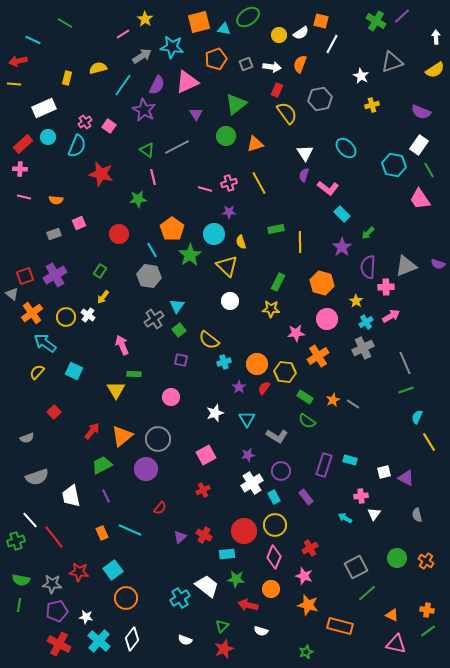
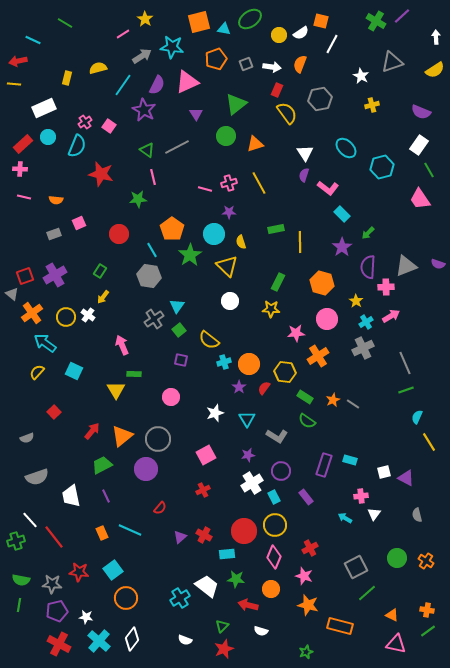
green ellipse at (248, 17): moved 2 px right, 2 px down
cyan hexagon at (394, 165): moved 12 px left, 2 px down; rotated 25 degrees counterclockwise
orange circle at (257, 364): moved 8 px left
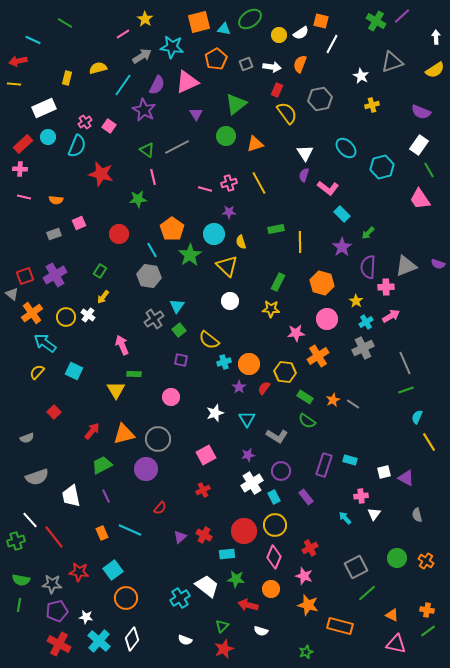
orange pentagon at (216, 59): rotated 10 degrees counterclockwise
orange triangle at (122, 436): moved 2 px right, 2 px up; rotated 25 degrees clockwise
cyan arrow at (345, 518): rotated 16 degrees clockwise
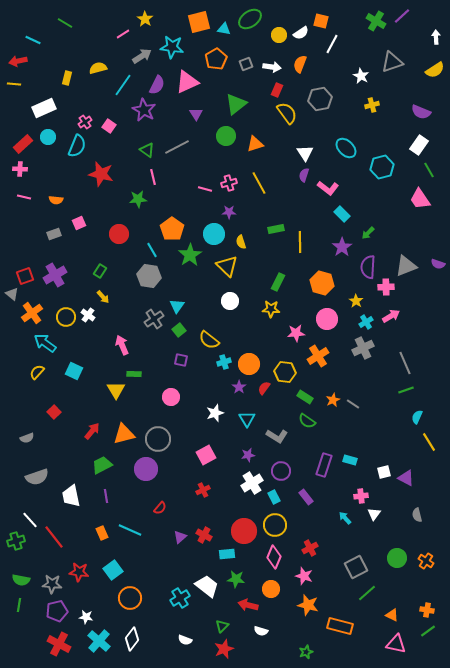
yellow arrow at (103, 297): rotated 80 degrees counterclockwise
purple line at (106, 496): rotated 16 degrees clockwise
orange circle at (126, 598): moved 4 px right
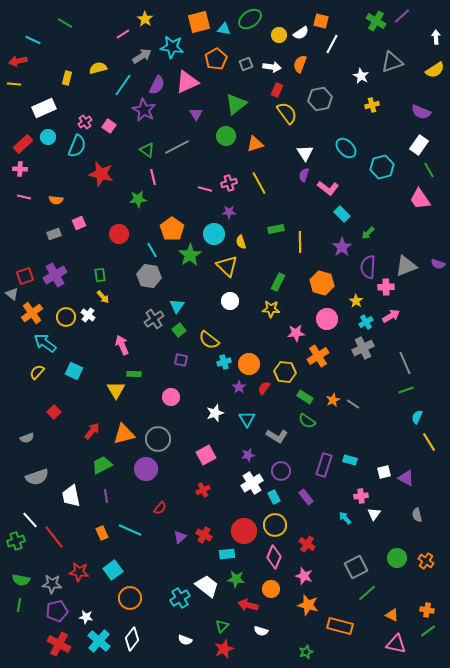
green rectangle at (100, 271): moved 4 px down; rotated 40 degrees counterclockwise
red cross at (310, 548): moved 3 px left, 4 px up; rotated 28 degrees counterclockwise
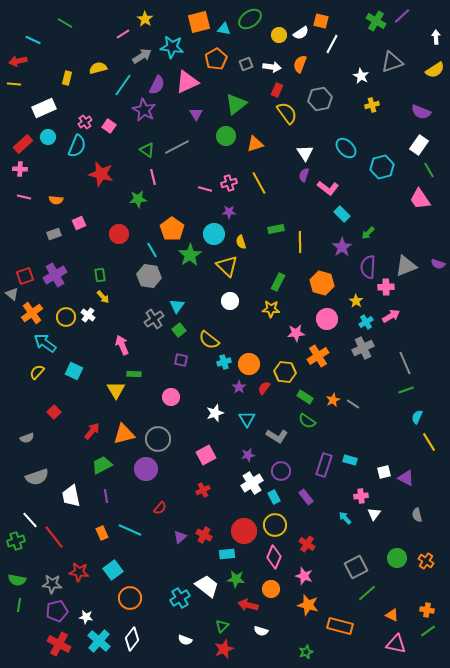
green semicircle at (21, 580): moved 4 px left
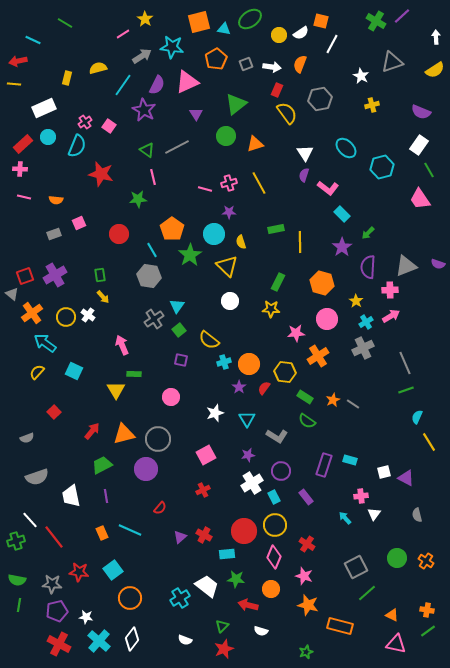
pink cross at (386, 287): moved 4 px right, 3 px down
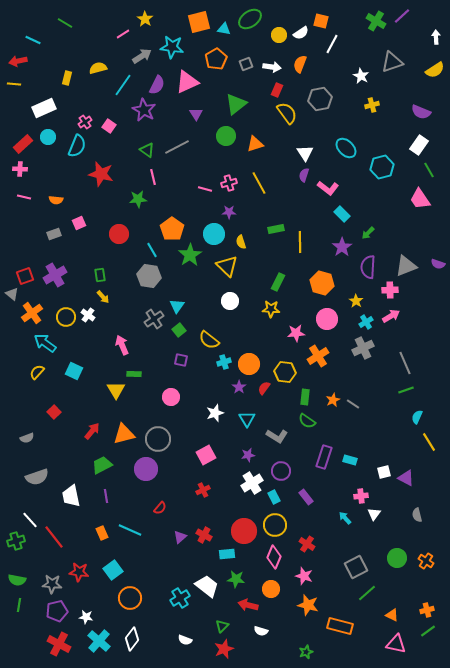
green rectangle at (305, 397): rotated 63 degrees clockwise
purple rectangle at (324, 465): moved 8 px up
orange cross at (427, 610): rotated 24 degrees counterclockwise
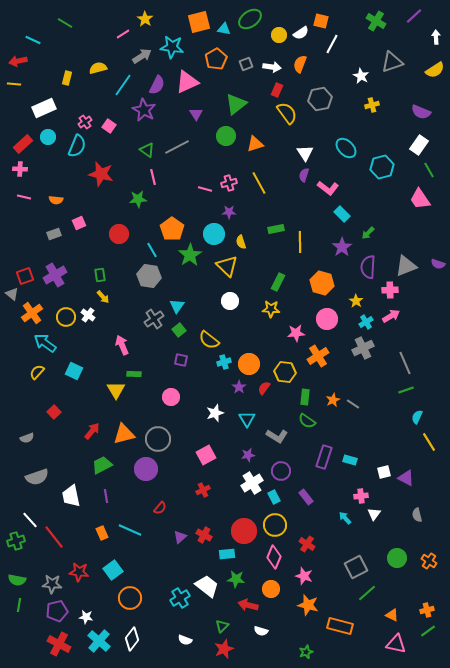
purple line at (402, 16): moved 12 px right
orange cross at (426, 561): moved 3 px right
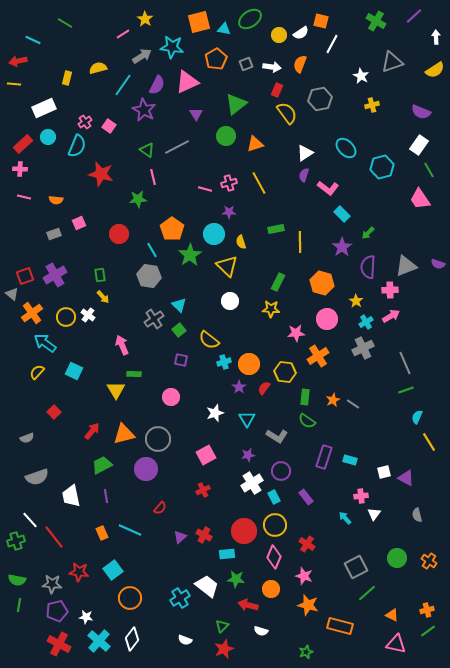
white triangle at (305, 153): rotated 30 degrees clockwise
cyan triangle at (177, 306): moved 2 px right, 1 px up; rotated 21 degrees counterclockwise
